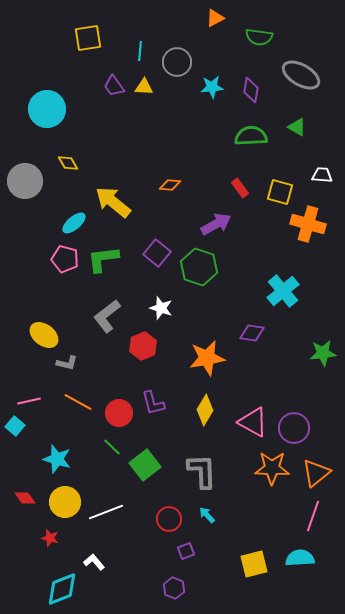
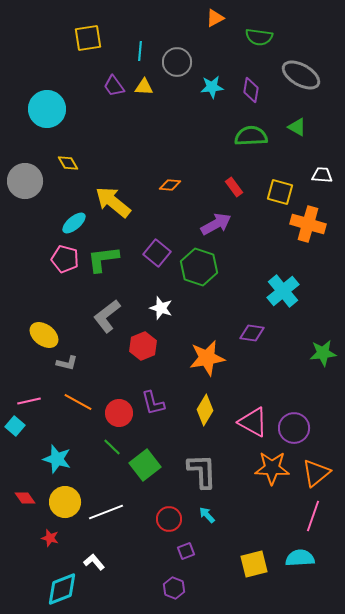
red rectangle at (240, 188): moved 6 px left, 1 px up
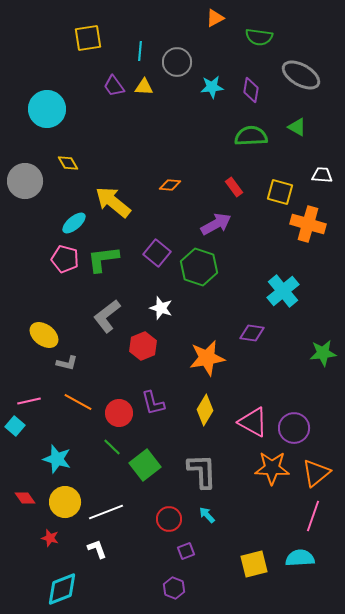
white L-shape at (94, 562): moved 3 px right, 13 px up; rotated 20 degrees clockwise
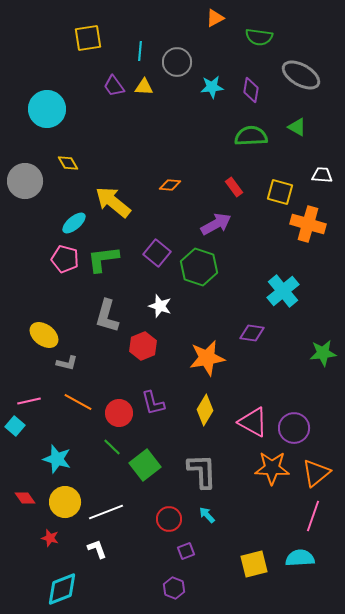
white star at (161, 308): moved 1 px left, 2 px up
gray L-shape at (107, 316): rotated 36 degrees counterclockwise
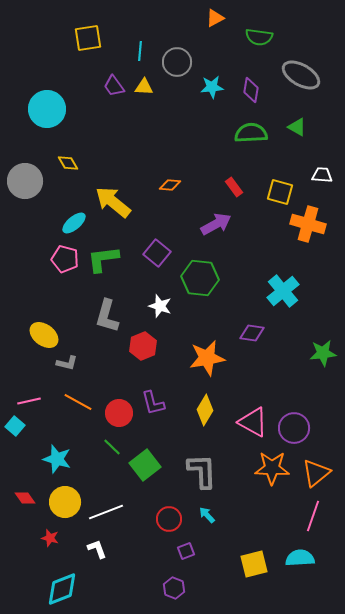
green semicircle at (251, 136): moved 3 px up
green hexagon at (199, 267): moved 1 px right, 11 px down; rotated 12 degrees counterclockwise
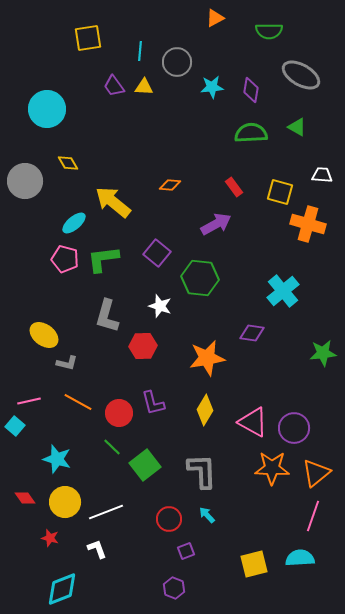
green semicircle at (259, 37): moved 10 px right, 6 px up; rotated 8 degrees counterclockwise
red hexagon at (143, 346): rotated 20 degrees clockwise
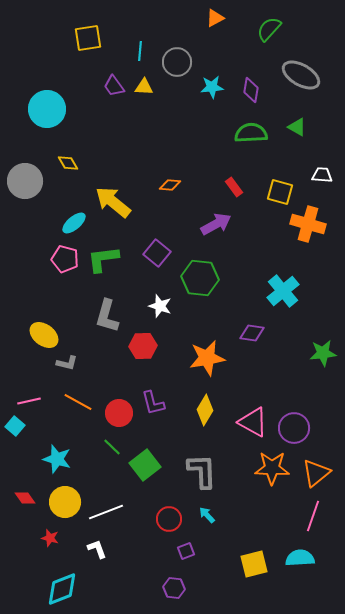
green semicircle at (269, 31): moved 2 px up; rotated 132 degrees clockwise
purple hexagon at (174, 588): rotated 15 degrees counterclockwise
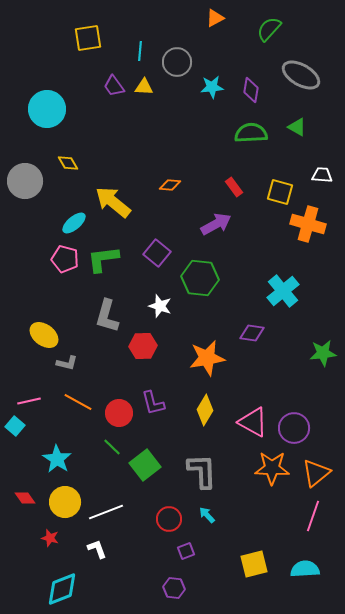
cyan star at (57, 459): rotated 16 degrees clockwise
cyan semicircle at (300, 558): moved 5 px right, 11 px down
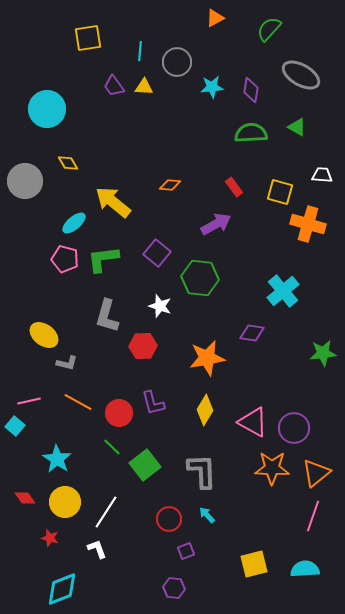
white line at (106, 512): rotated 36 degrees counterclockwise
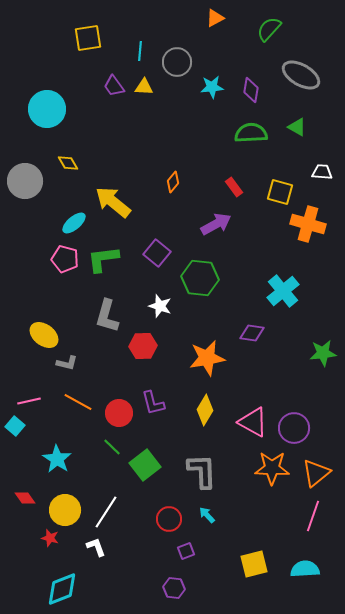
white trapezoid at (322, 175): moved 3 px up
orange diamond at (170, 185): moved 3 px right, 3 px up; rotated 55 degrees counterclockwise
yellow circle at (65, 502): moved 8 px down
white L-shape at (97, 549): moved 1 px left, 2 px up
